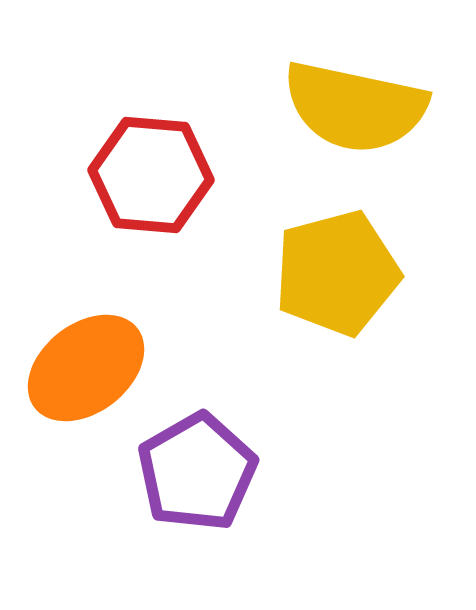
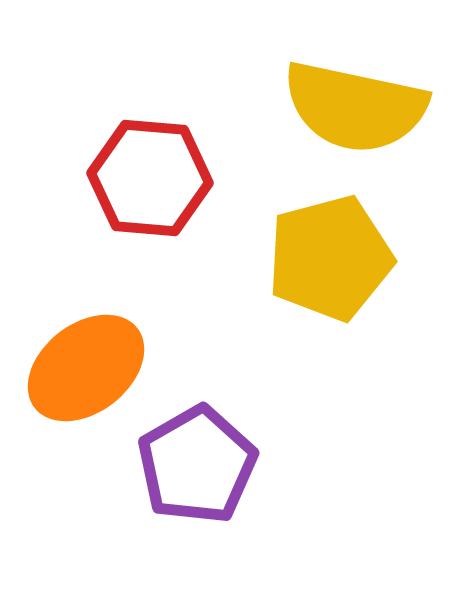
red hexagon: moved 1 px left, 3 px down
yellow pentagon: moved 7 px left, 15 px up
purple pentagon: moved 7 px up
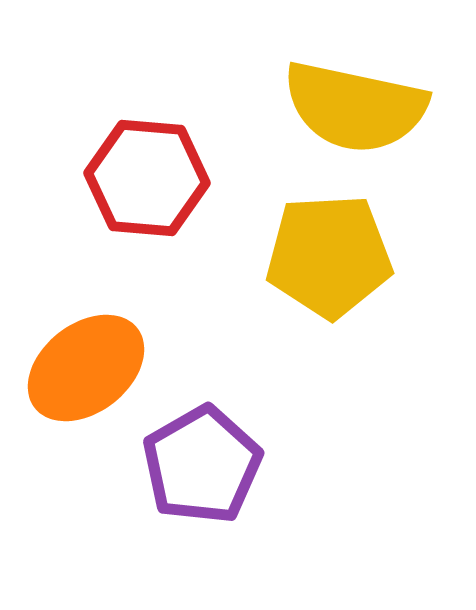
red hexagon: moved 3 px left
yellow pentagon: moved 1 px left, 2 px up; rotated 12 degrees clockwise
purple pentagon: moved 5 px right
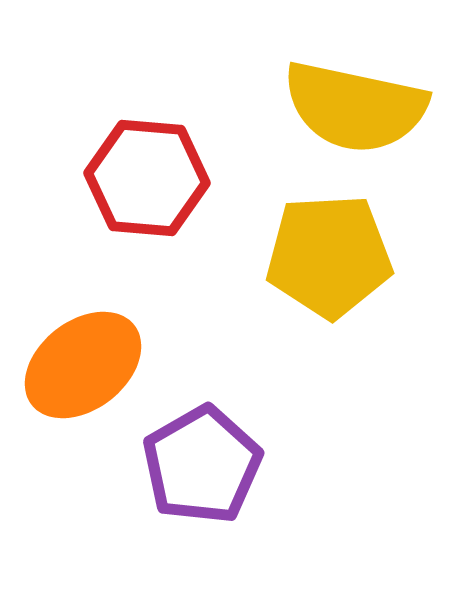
orange ellipse: moved 3 px left, 3 px up
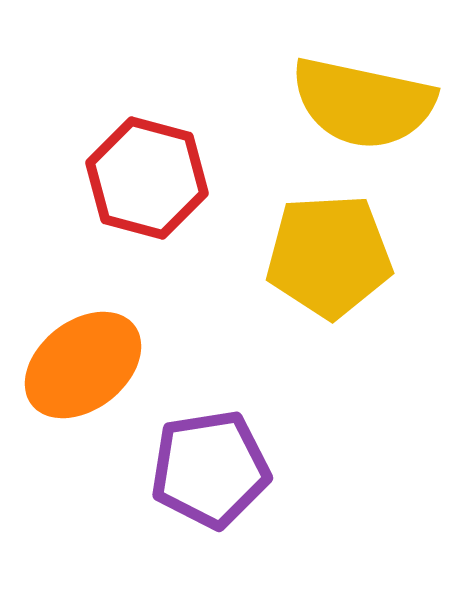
yellow semicircle: moved 8 px right, 4 px up
red hexagon: rotated 10 degrees clockwise
purple pentagon: moved 8 px right, 4 px down; rotated 21 degrees clockwise
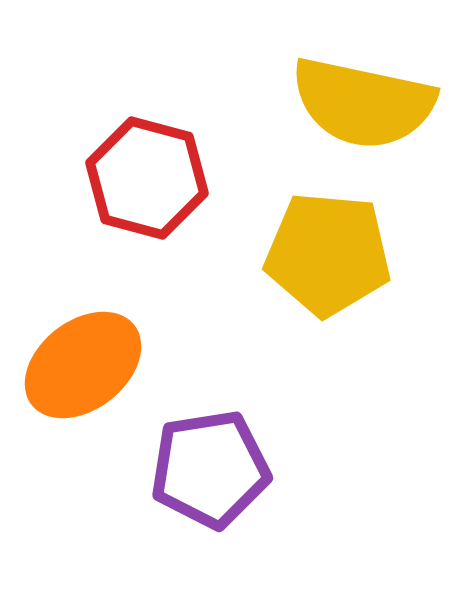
yellow pentagon: moved 1 px left, 2 px up; rotated 8 degrees clockwise
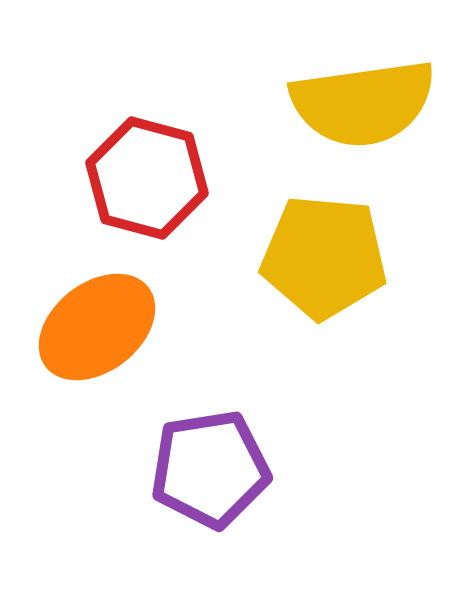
yellow semicircle: rotated 20 degrees counterclockwise
yellow pentagon: moved 4 px left, 3 px down
orange ellipse: moved 14 px right, 38 px up
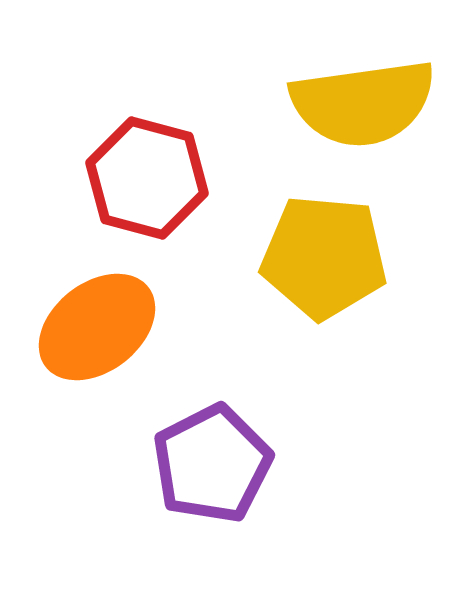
purple pentagon: moved 2 px right, 5 px up; rotated 18 degrees counterclockwise
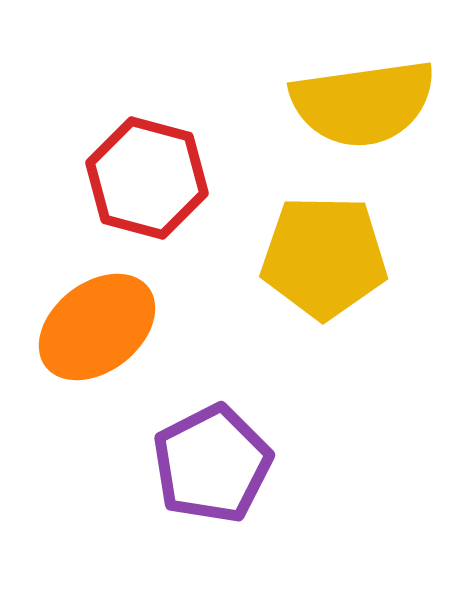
yellow pentagon: rotated 4 degrees counterclockwise
